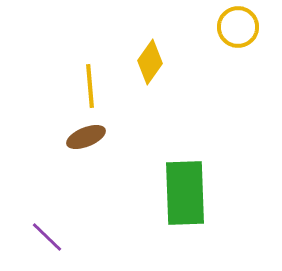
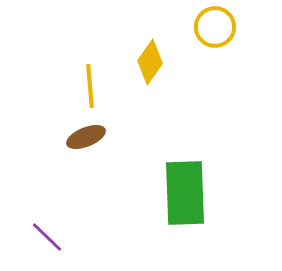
yellow circle: moved 23 px left
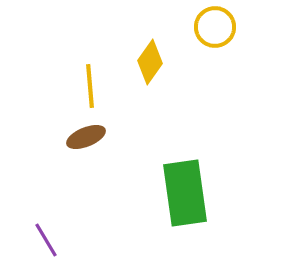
green rectangle: rotated 6 degrees counterclockwise
purple line: moved 1 px left, 3 px down; rotated 15 degrees clockwise
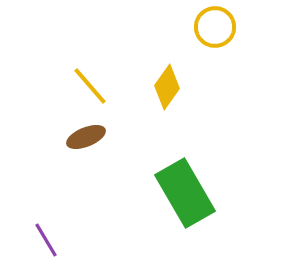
yellow diamond: moved 17 px right, 25 px down
yellow line: rotated 36 degrees counterclockwise
green rectangle: rotated 22 degrees counterclockwise
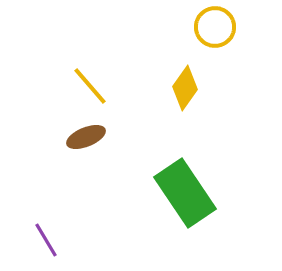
yellow diamond: moved 18 px right, 1 px down
green rectangle: rotated 4 degrees counterclockwise
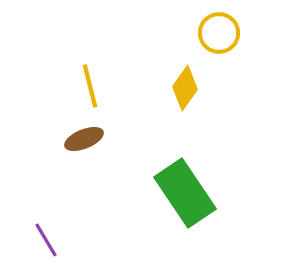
yellow circle: moved 4 px right, 6 px down
yellow line: rotated 27 degrees clockwise
brown ellipse: moved 2 px left, 2 px down
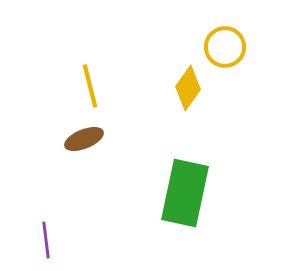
yellow circle: moved 6 px right, 14 px down
yellow diamond: moved 3 px right
green rectangle: rotated 46 degrees clockwise
purple line: rotated 24 degrees clockwise
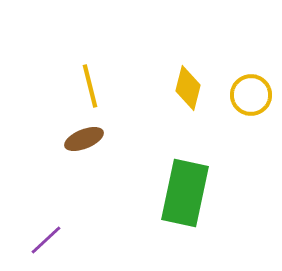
yellow circle: moved 26 px right, 48 px down
yellow diamond: rotated 21 degrees counterclockwise
purple line: rotated 54 degrees clockwise
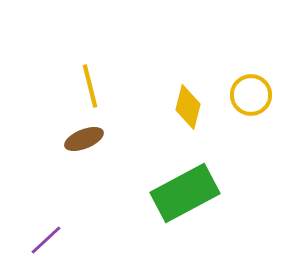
yellow diamond: moved 19 px down
green rectangle: rotated 50 degrees clockwise
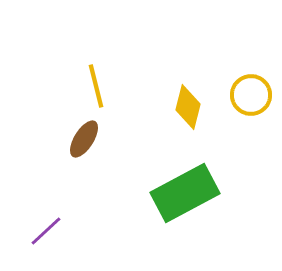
yellow line: moved 6 px right
brown ellipse: rotated 36 degrees counterclockwise
purple line: moved 9 px up
